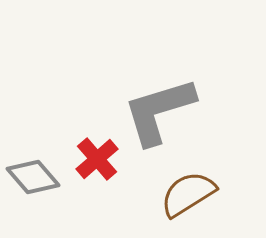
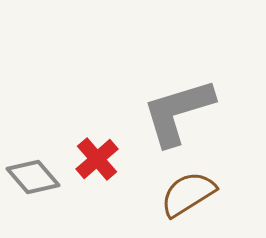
gray L-shape: moved 19 px right, 1 px down
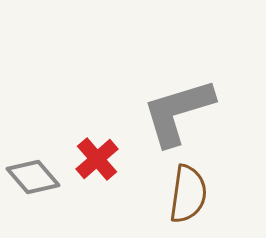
brown semicircle: rotated 130 degrees clockwise
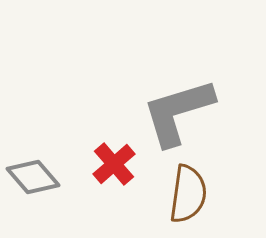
red cross: moved 17 px right, 5 px down
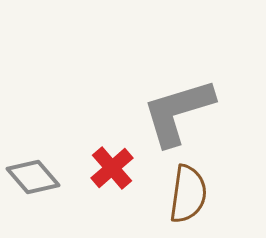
red cross: moved 2 px left, 4 px down
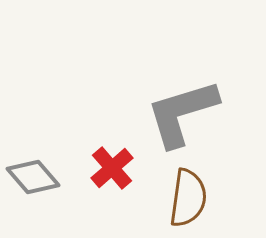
gray L-shape: moved 4 px right, 1 px down
brown semicircle: moved 4 px down
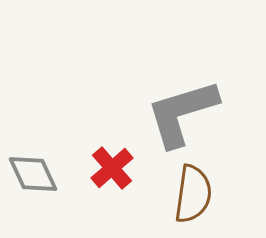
gray diamond: moved 3 px up; rotated 16 degrees clockwise
brown semicircle: moved 5 px right, 4 px up
